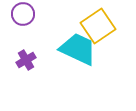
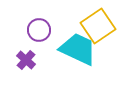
purple circle: moved 16 px right, 16 px down
purple cross: rotated 18 degrees counterclockwise
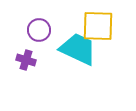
yellow square: rotated 36 degrees clockwise
purple cross: rotated 24 degrees counterclockwise
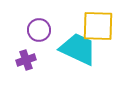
purple cross: rotated 36 degrees counterclockwise
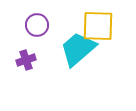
purple circle: moved 2 px left, 5 px up
cyan trapezoid: rotated 66 degrees counterclockwise
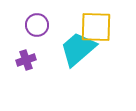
yellow square: moved 2 px left, 1 px down
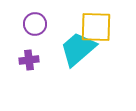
purple circle: moved 2 px left, 1 px up
purple cross: moved 3 px right; rotated 12 degrees clockwise
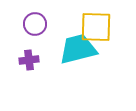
cyan trapezoid: rotated 27 degrees clockwise
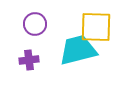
cyan trapezoid: moved 1 px down
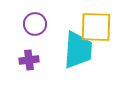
cyan trapezoid: rotated 108 degrees clockwise
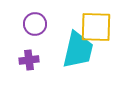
cyan trapezoid: rotated 9 degrees clockwise
